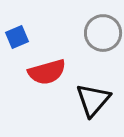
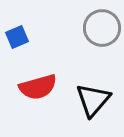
gray circle: moved 1 px left, 5 px up
red semicircle: moved 9 px left, 15 px down
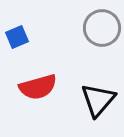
black triangle: moved 5 px right
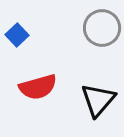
blue square: moved 2 px up; rotated 20 degrees counterclockwise
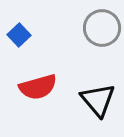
blue square: moved 2 px right
black triangle: rotated 21 degrees counterclockwise
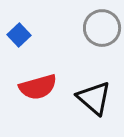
black triangle: moved 4 px left, 2 px up; rotated 9 degrees counterclockwise
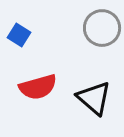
blue square: rotated 15 degrees counterclockwise
